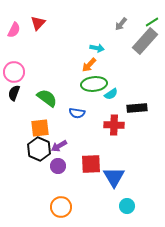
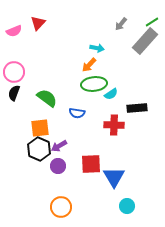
pink semicircle: moved 1 px down; rotated 42 degrees clockwise
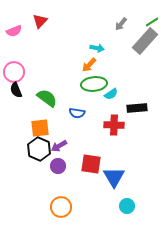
red triangle: moved 2 px right, 2 px up
black semicircle: moved 2 px right, 3 px up; rotated 42 degrees counterclockwise
red square: rotated 10 degrees clockwise
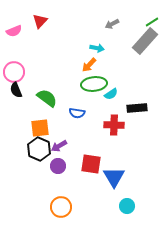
gray arrow: moved 9 px left; rotated 24 degrees clockwise
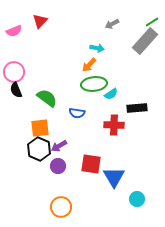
cyan circle: moved 10 px right, 7 px up
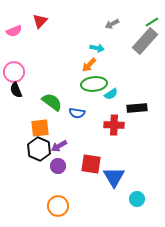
green semicircle: moved 5 px right, 4 px down
orange circle: moved 3 px left, 1 px up
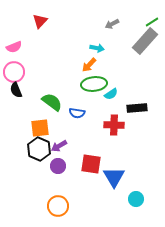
pink semicircle: moved 16 px down
cyan circle: moved 1 px left
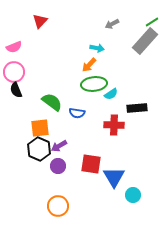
cyan circle: moved 3 px left, 4 px up
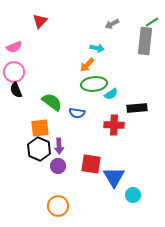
gray rectangle: rotated 36 degrees counterclockwise
orange arrow: moved 2 px left
purple arrow: rotated 63 degrees counterclockwise
